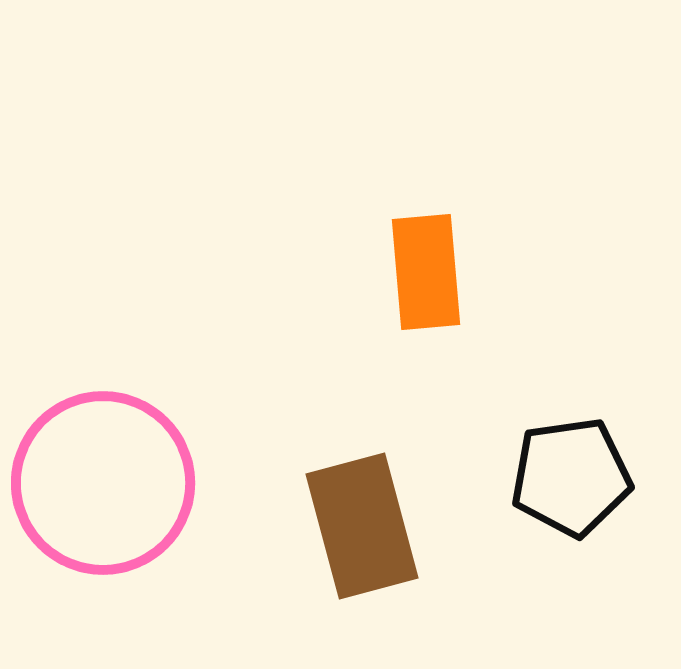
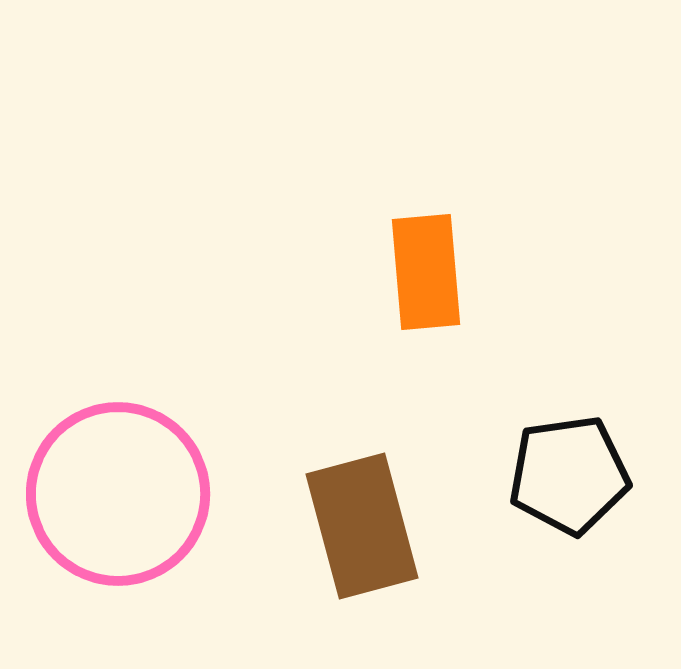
black pentagon: moved 2 px left, 2 px up
pink circle: moved 15 px right, 11 px down
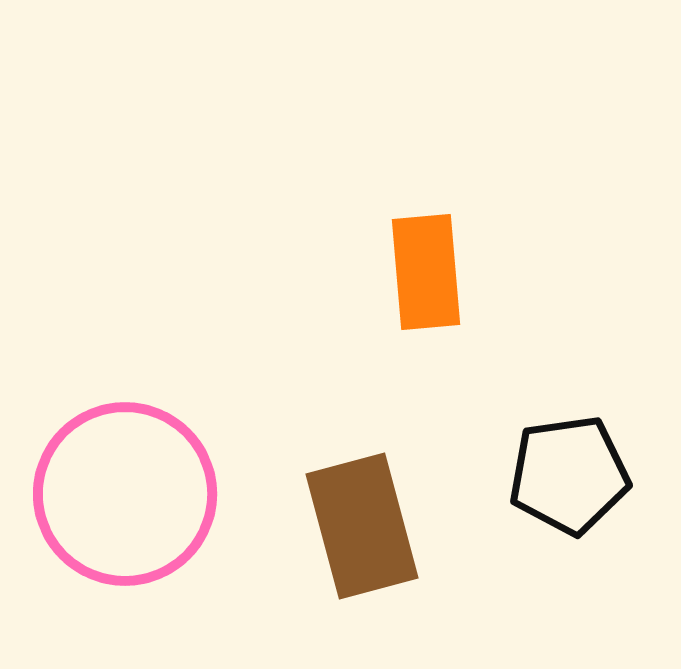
pink circle: moved 7 px right
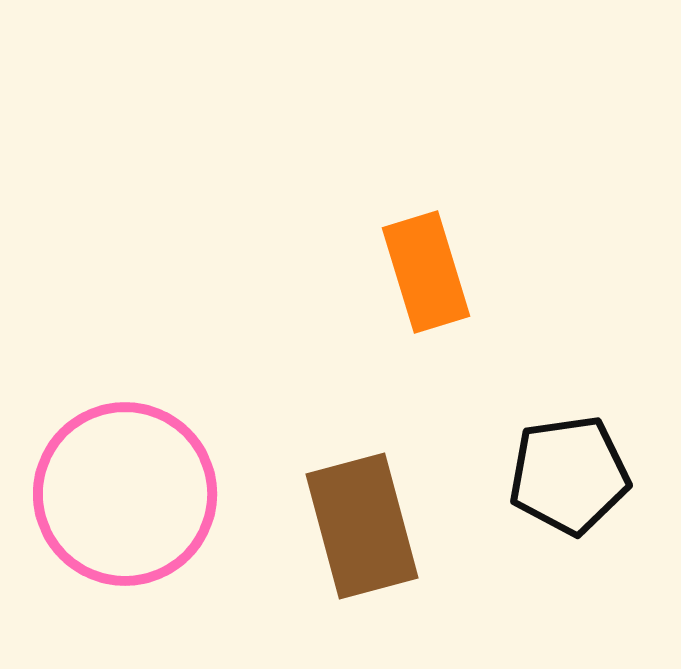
orange rectangle: rotated 12 degrees counterclockwise
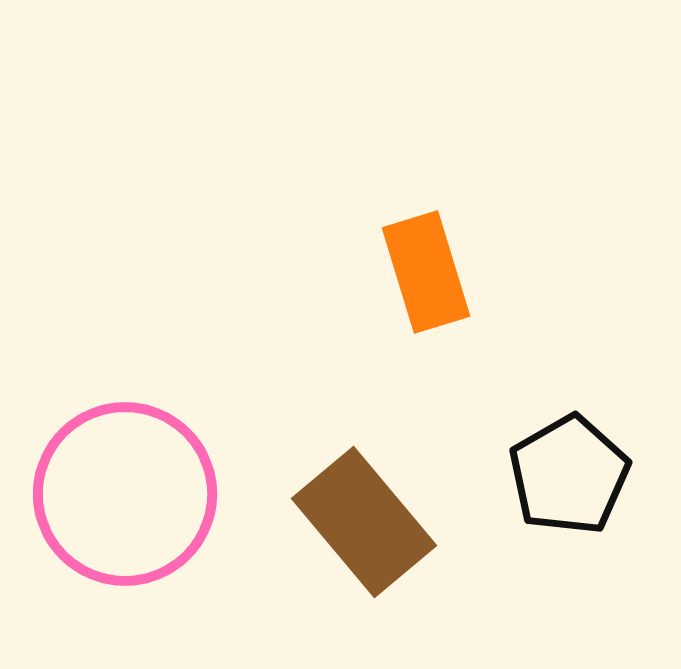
black pentagon: rotated 22 degrees counterclockwise
brown rectangle: moved 2 px right, 4 px up; rotated 25 degrees counterclockwise
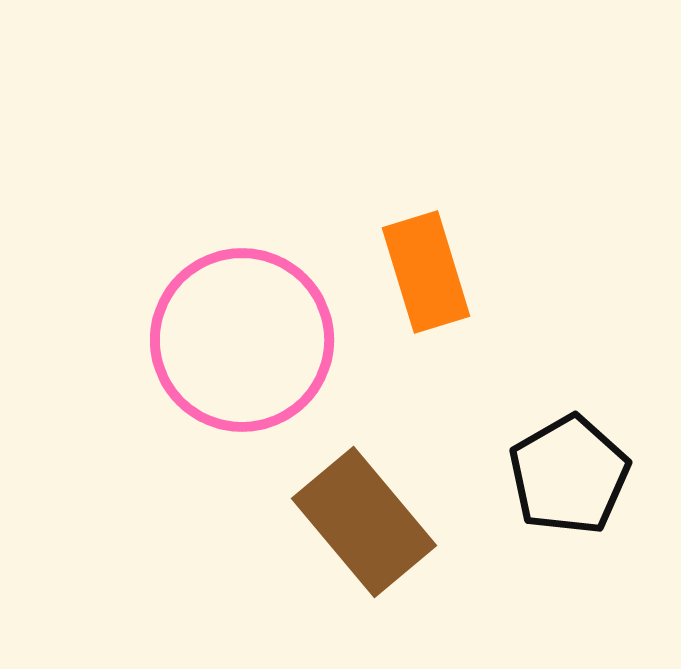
pink circle: moved 117 px right, 154 px up
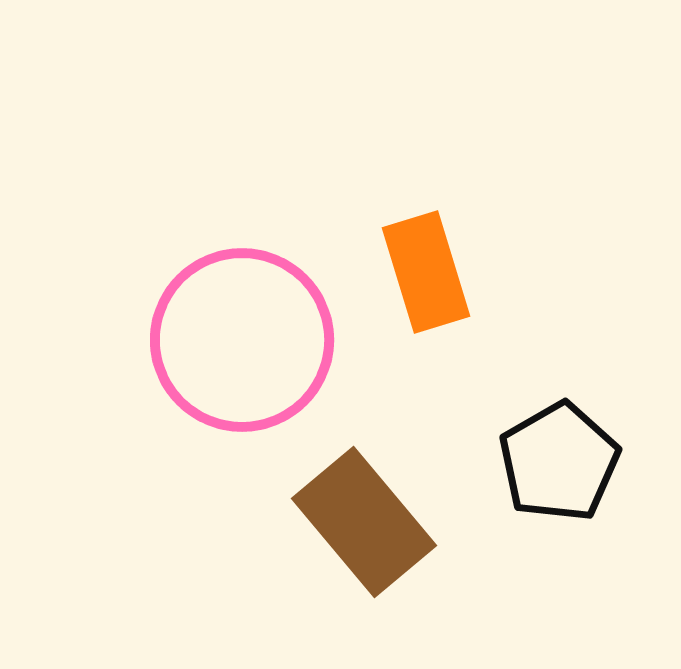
black pentagon: moved 10 px left, 13 px up
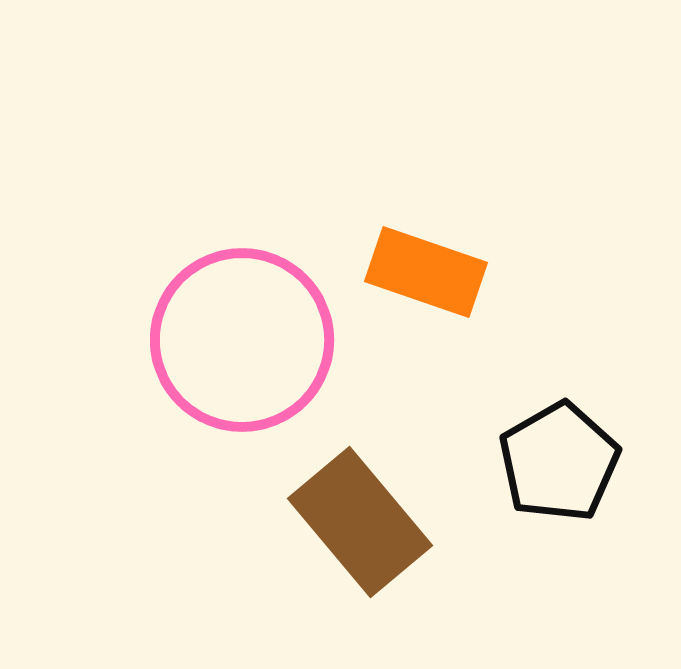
orange rectangle: rotated 54 degrees counterclockwise
brown rectangle: moved 4 px left
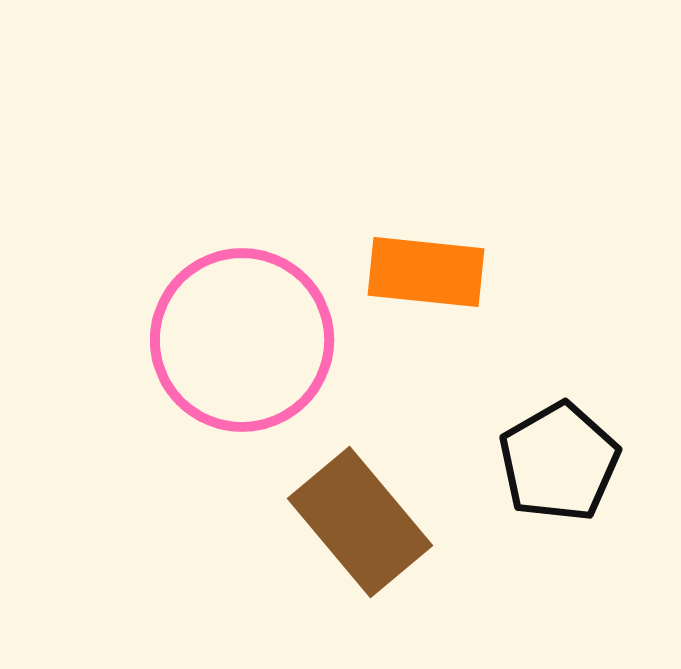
orange rectangle: rotated 13 degrees counterclockwise
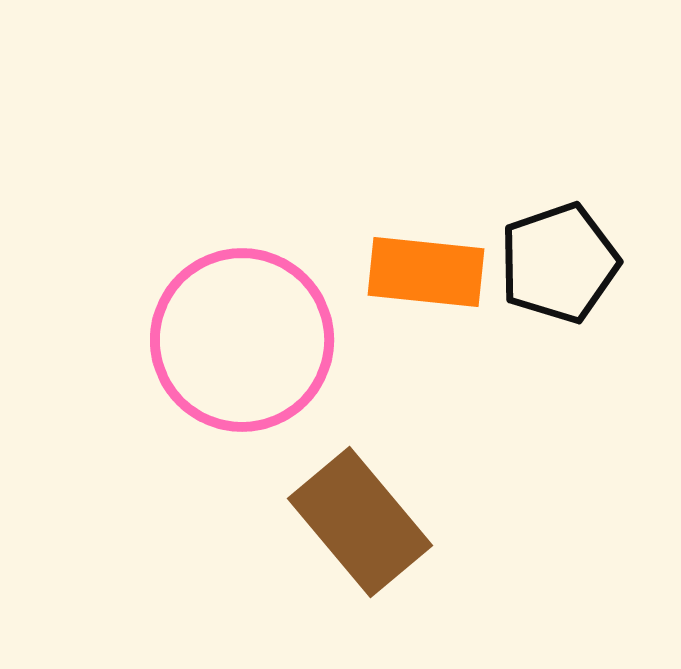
black pentagon: moved 199 px up; rotated 11 degrees clockwise
